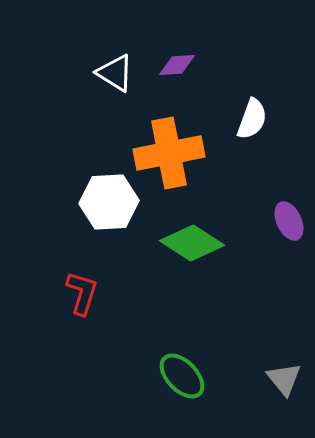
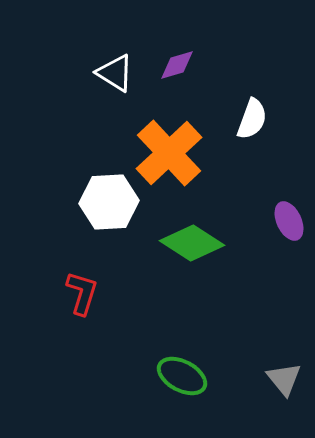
purple diamond: rotated 12 degrees counterclockwise
orange cross: rotated 32 degrees counterclockwise
green ellipse: rotated 18 degrees counterclockwise
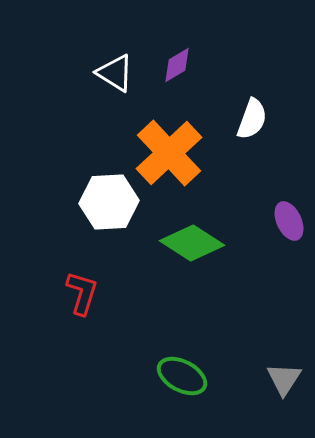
purple diamond: rotated 15 degrees counterclockwise
gray triangle: rotated 12 degrees clockwise
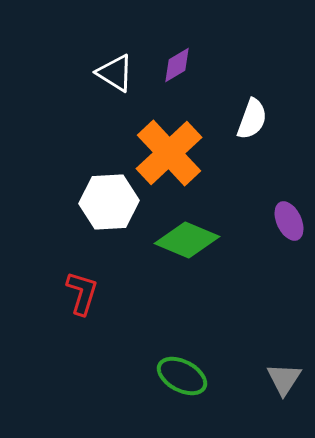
green diamond: moved 5 px left, 3 px up; rotated 10 degrees counterclockwise
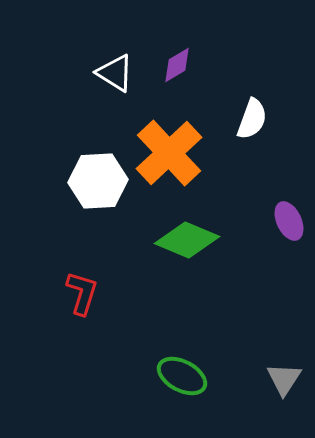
white hexagon: moved 11 px left, 21 px up
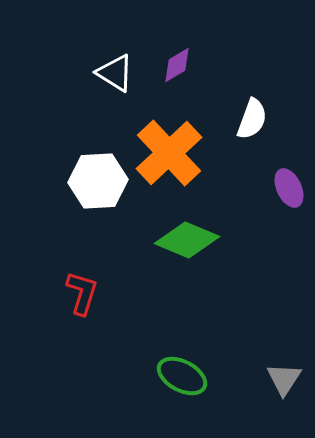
purple ellipse: moved 33 px up
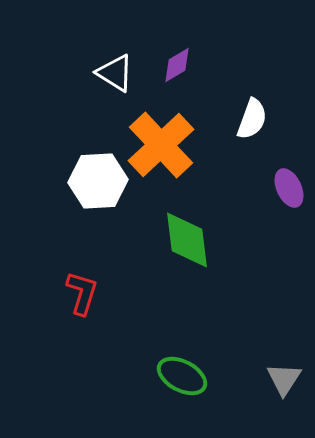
orange cross: moved 8 px left, 8 px up
green diamond: rotated 60 degrees clockwise
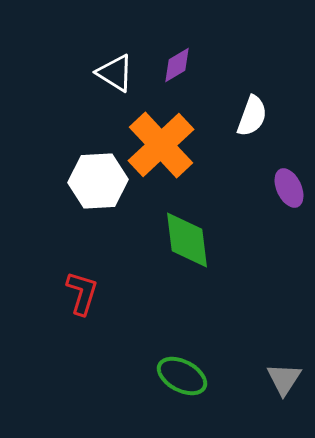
white semicircle: moved 3 px up
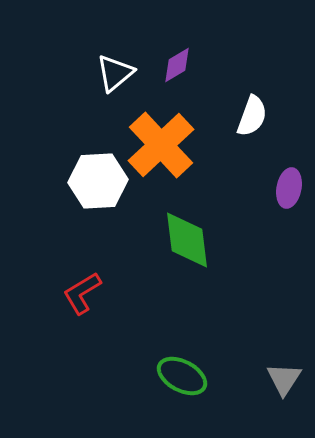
white triangle: rotated 48 degrees clockwise
purple ellipse: rotated 36 degrees clockwise
red L-shape: rotated 138 degrees counterclockwise
